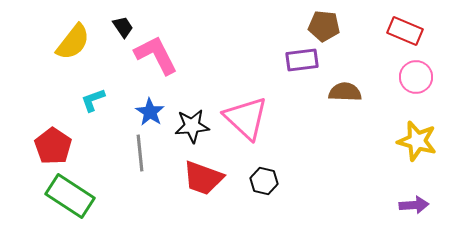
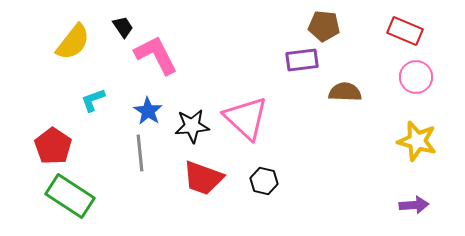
blue star: moved 2 px left, 1 px up
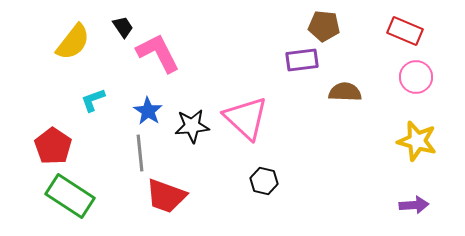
pink L-shape: moved 2 px right, 2 px up
red trapezoid: moved 37 px left, 18 px down
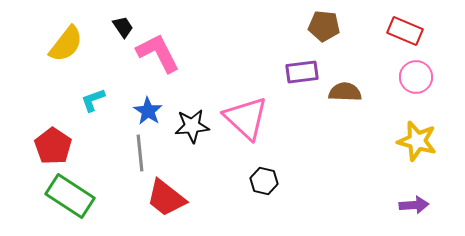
yellow semicircle: moved 7 px left, 2 px down
purple rectangle: moved 12 px down
red trapezoid: moved 2 px down; rotated 18 degrees clockwise
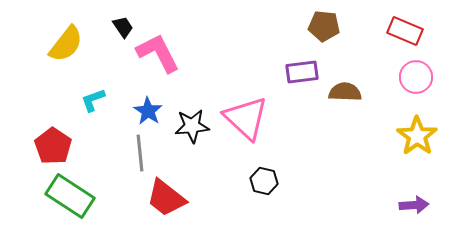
yellow star: moved 5 px up; rotated 21 degrees clockwise
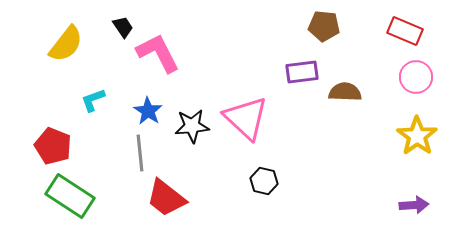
red pentagon: rotated 12 degrees counterclockwise
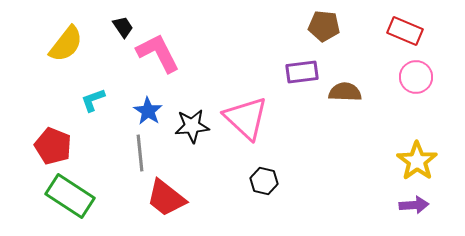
yellow star: moved 25 px down
